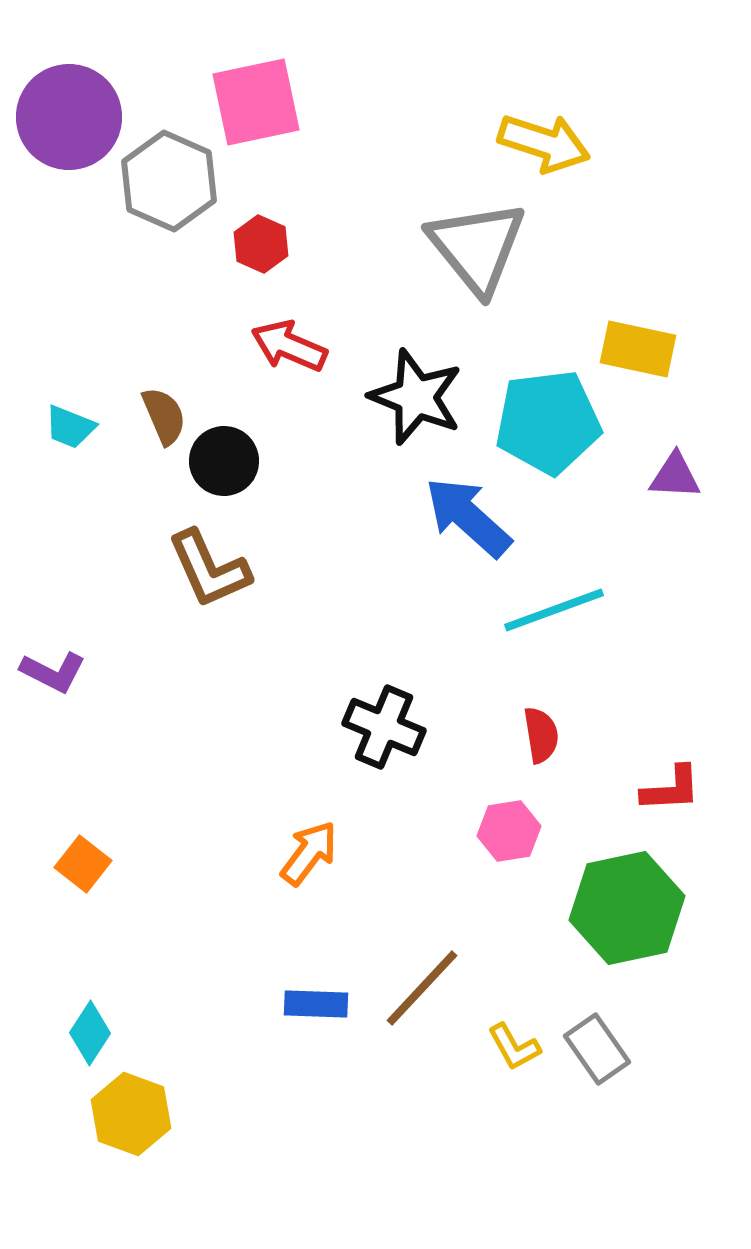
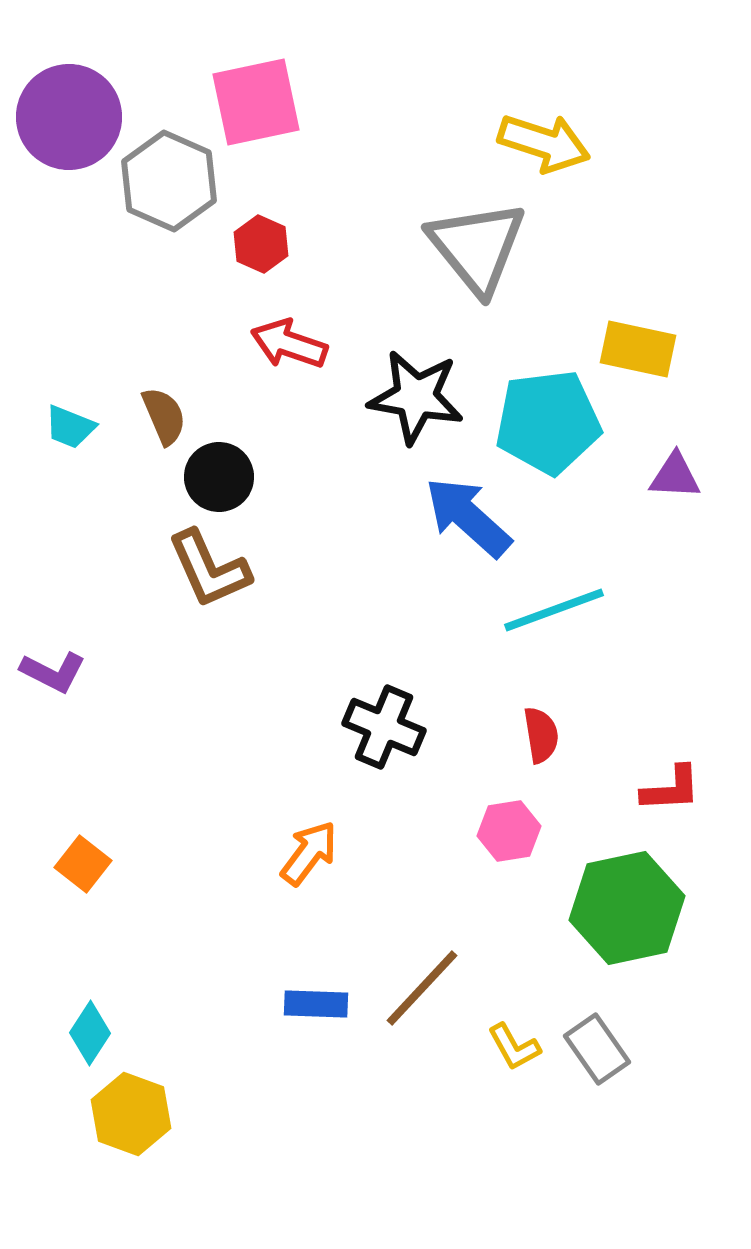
red arrow: moved 2 px up; rotated 4 degrees counterclockwise
black star: rotated 12 degrees counterclockwise
black circle: moved 5 px left, 16 px down
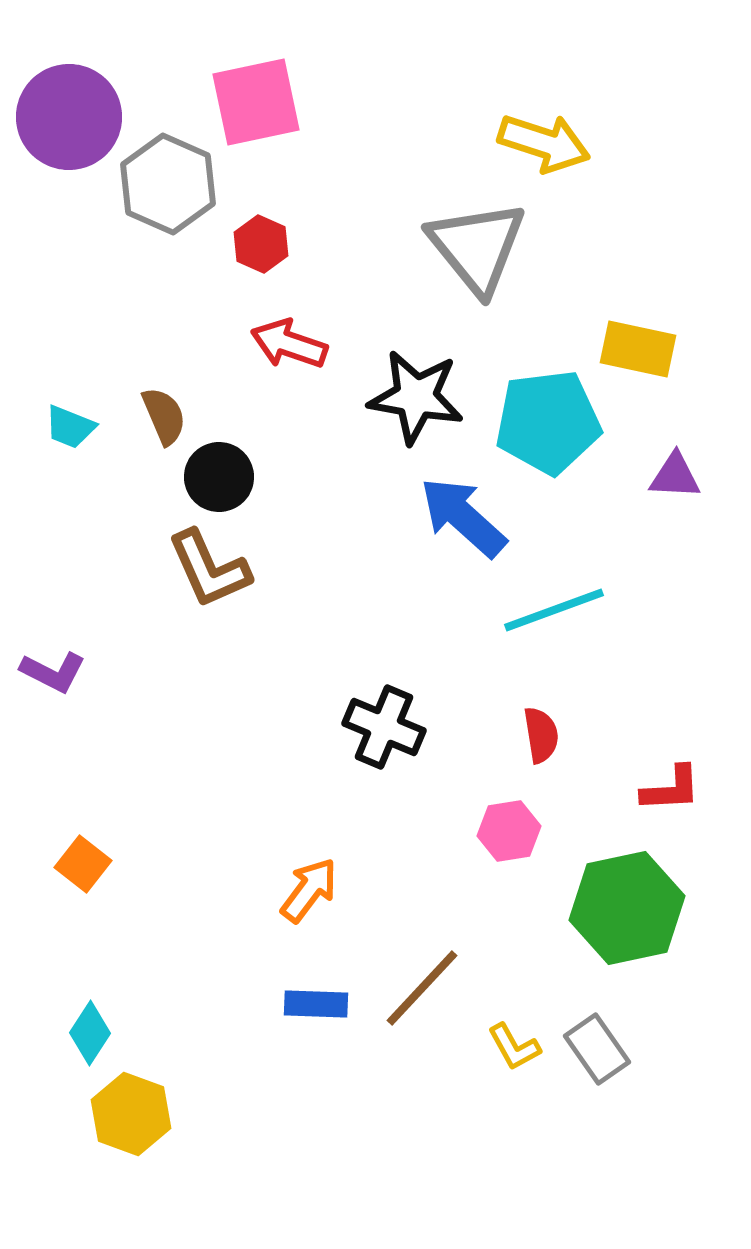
gray hexagon: moved 1 px left, 3 px down
blue arrow: moved 5 px left
orange arrow: moved 37 px down
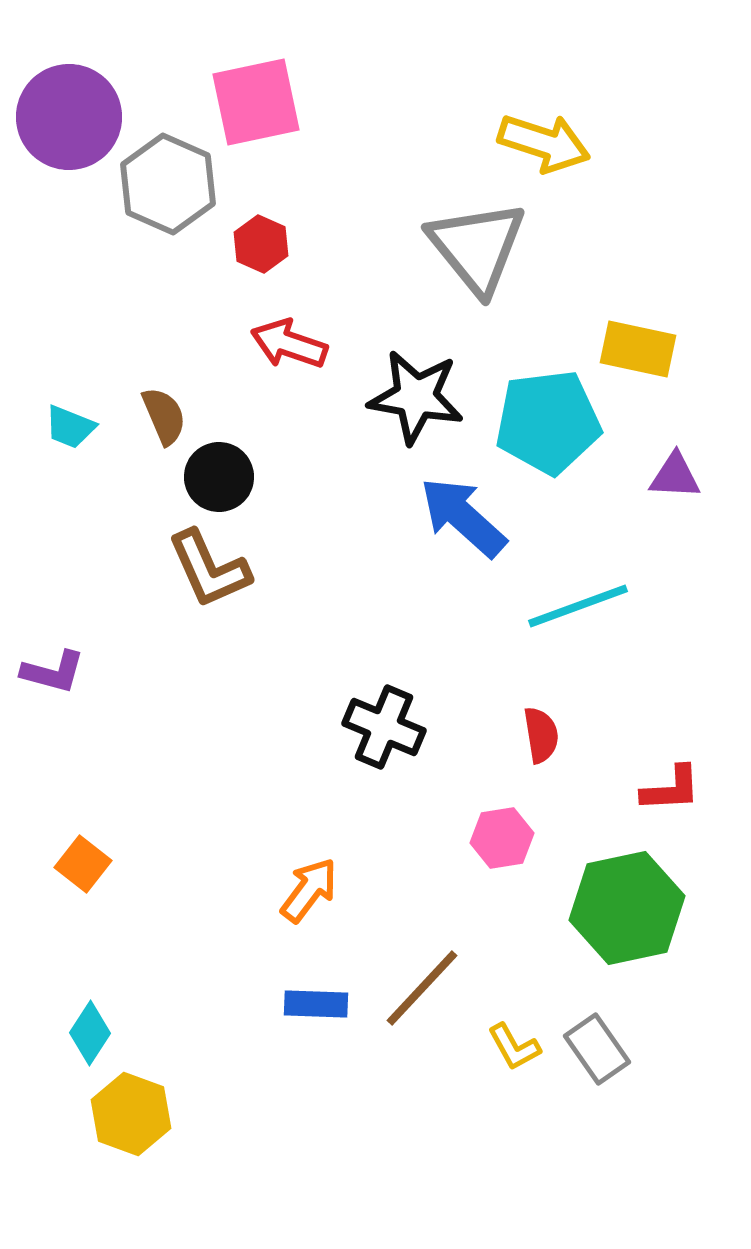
cyan line: moved 24 px right, 4 px up
purple L-shape: rotated 12 degrees counterclockwise
pink hexagon: moved 7 px left, 7 px down
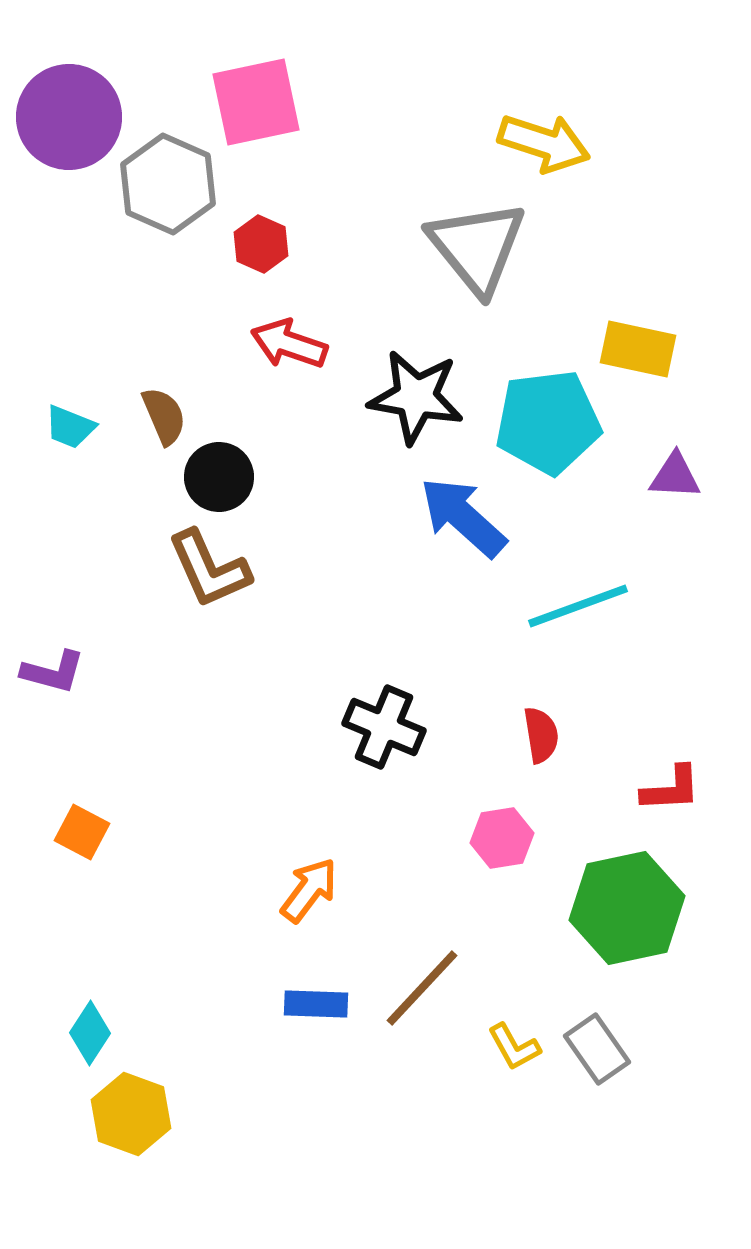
orange square: moved 1 px left, 32 px up; rotated 10 degrees counterclockwise
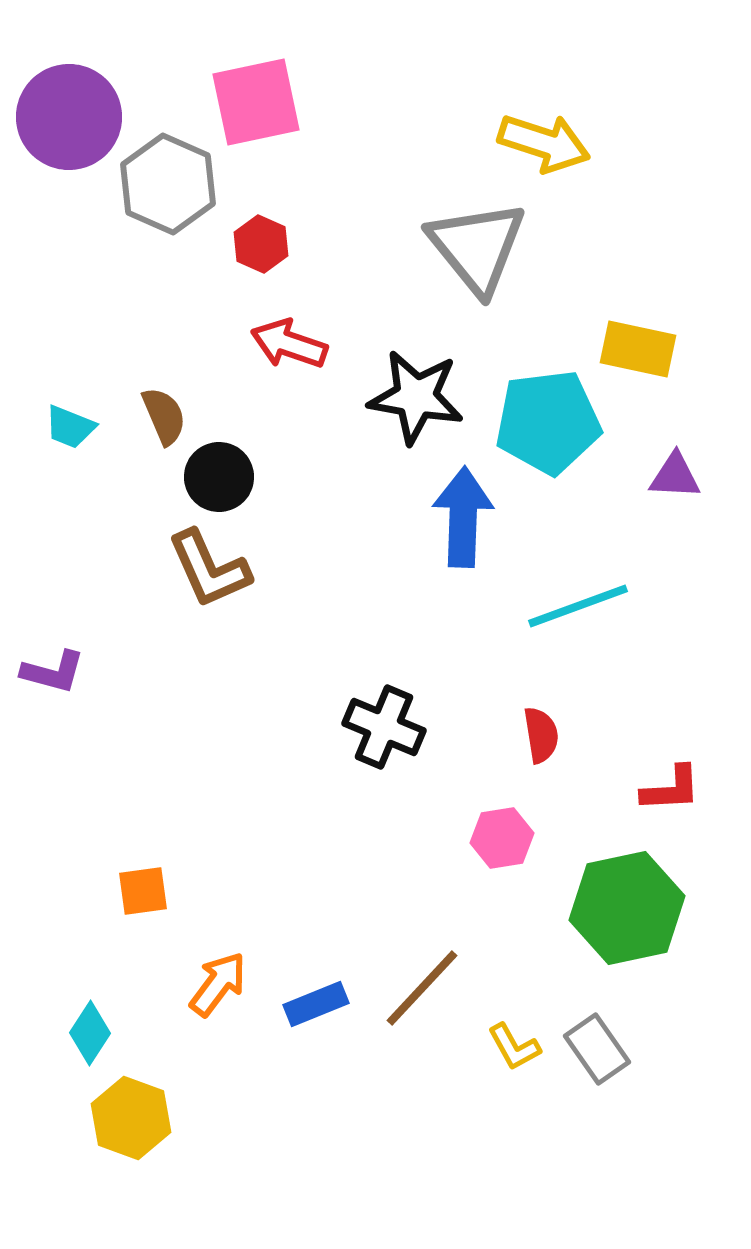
blue arrow: rotated 50 degrees clockwise
orange square: moved 61 px right, 59 px down; rotated 36 degrees counterclockwise
orange arrow: moved 91 px left, 94 px down
blue rectangle: rotated 24 degrees counterclockwise
yellow hexagon: moved 4 px down
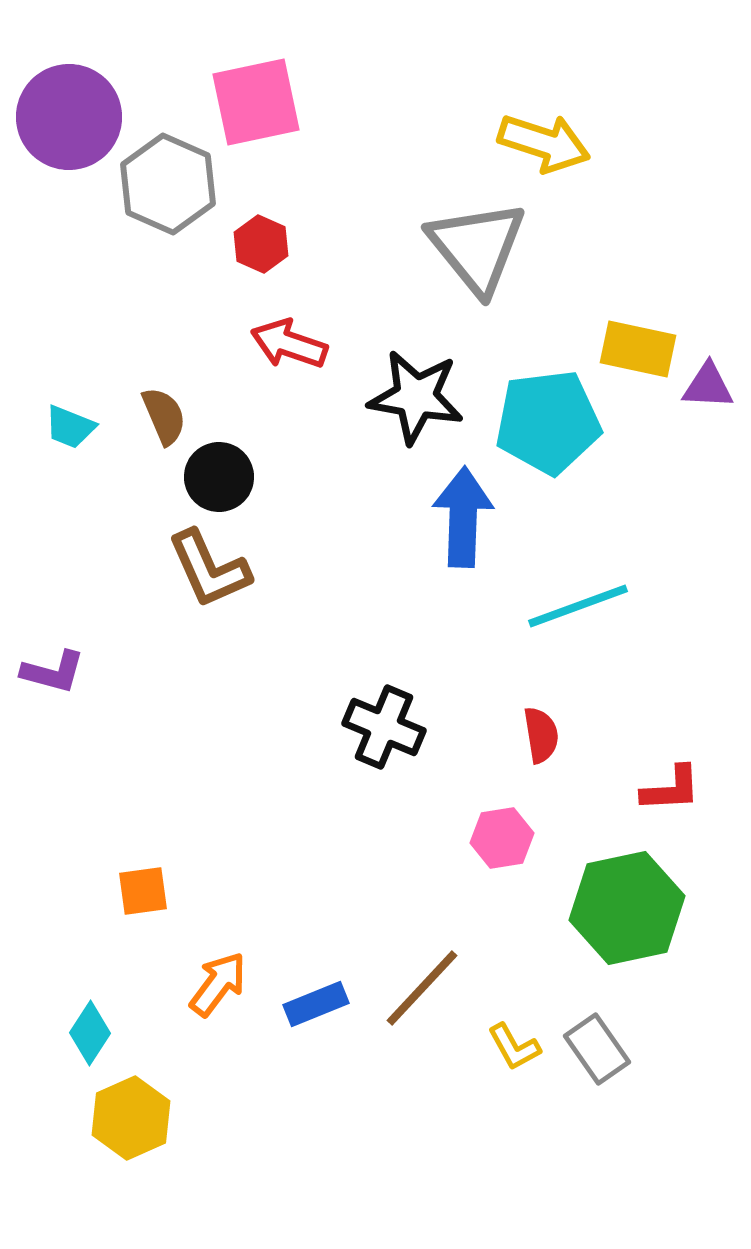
purple triangle: moved 33 px right, 90 px up
yellow hexagon: rotated 16 degrees clockwise
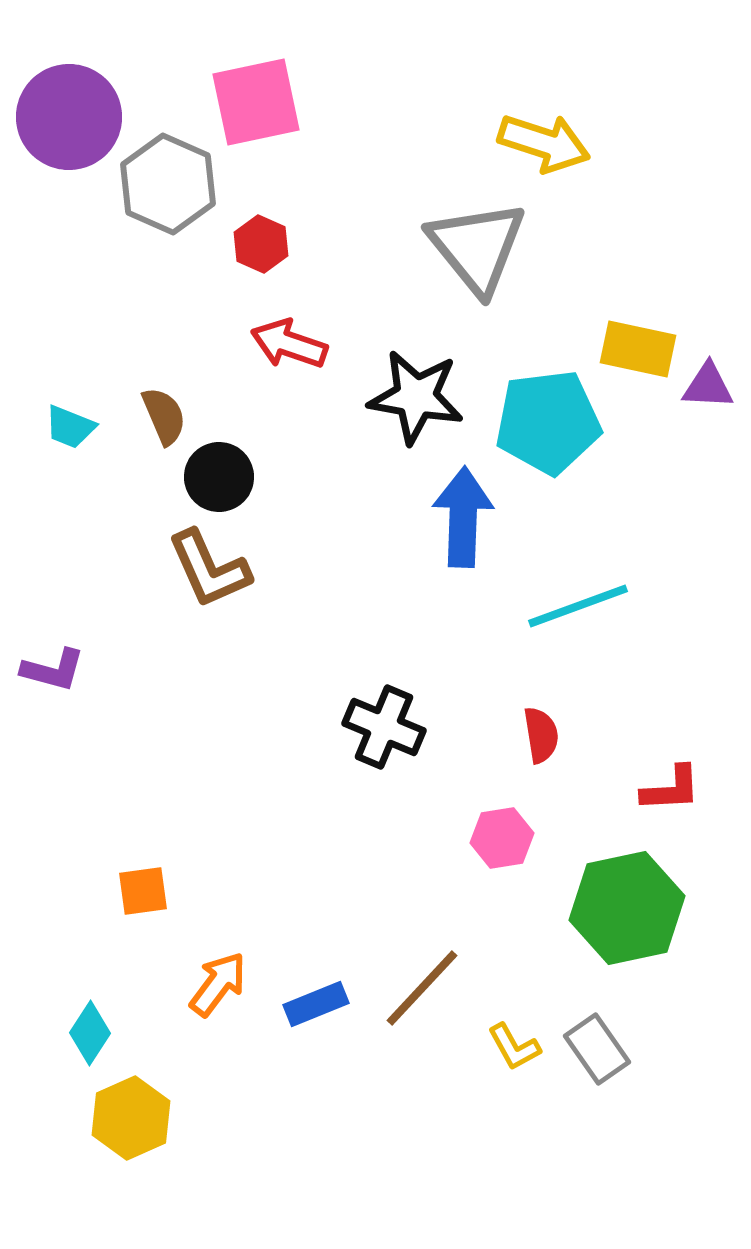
purple L-shape: moved 2 px up
